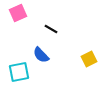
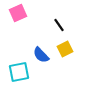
black line: moved 8 px right, 4 px up; rotated 24 degrees clockwise
yellow square: moved 24 px left, 10 px up
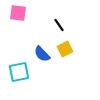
pink square: rotated 30 degrees clockwise
blue semicircle: moved 1 px right, 1 px up
